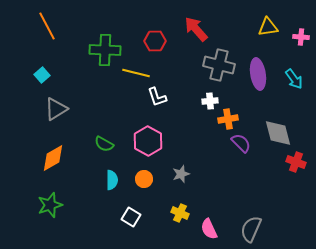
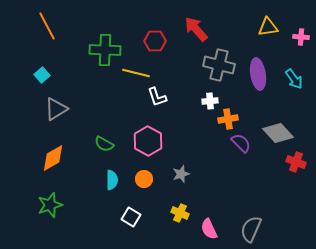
gray diamond: rotated 28 degrees counterclockwise
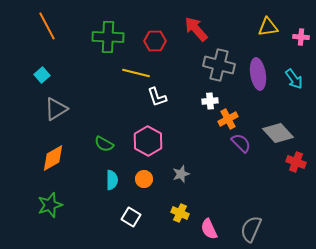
green cross: moved 3 px right, 13 px up
orange cross: rotated 18 degrees counterclockwise
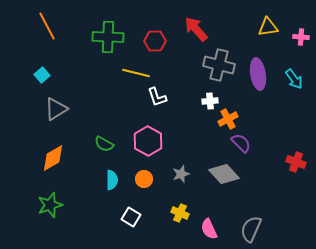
gray diamond: moved 54 px left, 41 px down
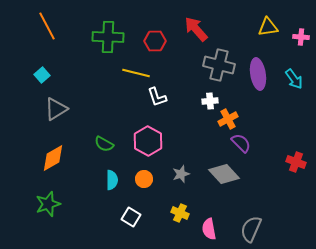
green star: moved 2 px left, 1 px up
pink semicircle: rotated 15 degrees clockwise
